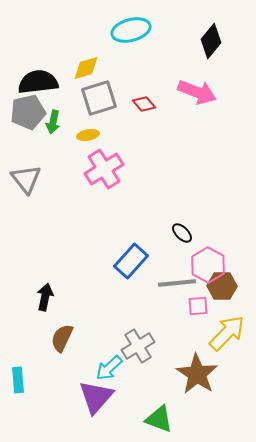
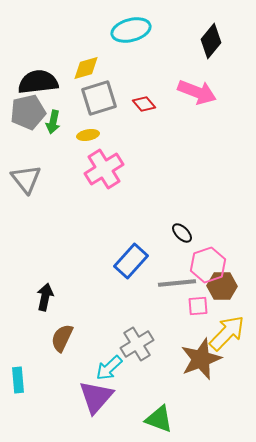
pink hexagon: rotated 12 degrees clockwise
gray cross: moved 1 px left, 2 px up
brown star: moved 4 px right, 15 px up; rotated 18 degrees clockwise
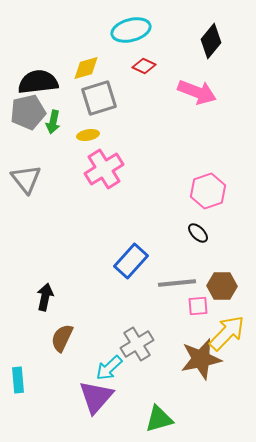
red diamond: moved 38 px up; rotated 25 degrees counterclockwise
black ellipse: moved 16 px right
pink hexagon: moved 74 px up
brown star: rotated 9 degrees clockwise
green triangle: rotated 36 degrees counterclockwise
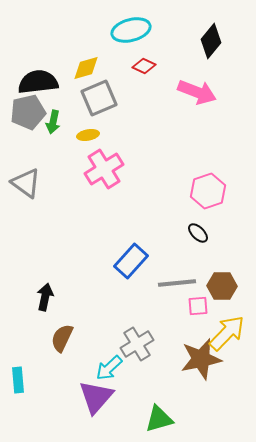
gray square: rotated 6 degrees counterclockwise
gray triangle: moved 4 px down; rotated 16 degrees counterclockwise
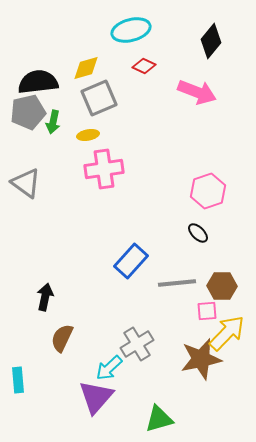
pink cross: rotated 24 degrees clockwise
pink square: moved 9 px right, 5 px down
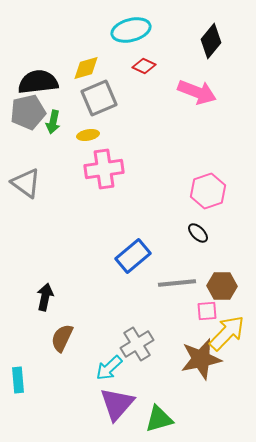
blue rectangle: moved 2 px right, 5 px up; rotated 8 degrees clockwise
purple triangle: moved 21 px right, 7 px down
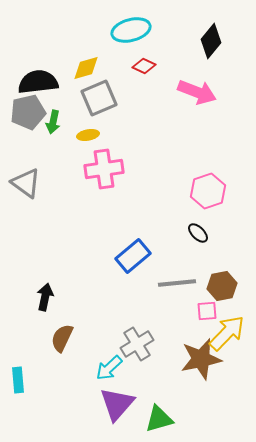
brown hexagon: rotated 12 degrees counterclockwise
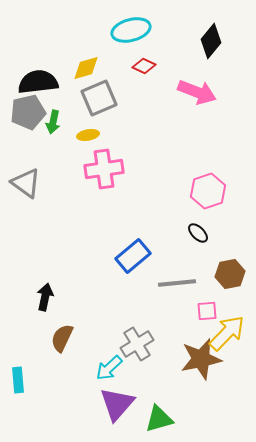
brown hexagon: moved 8 px right, 12 px up
